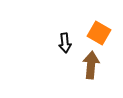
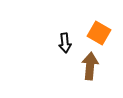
brown arrow: moved 1 px left, 1 px down
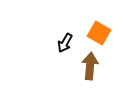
black arrow: rotated 36 degrees clockwise
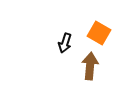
black arrow: rotated 12 degrees counterclockwise
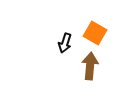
orange square: moved 4 px left
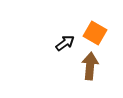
black arrow: rotated 144 degrees counterclockwise
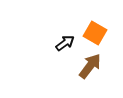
brown arrow: rotated 32 degrees clockwise
